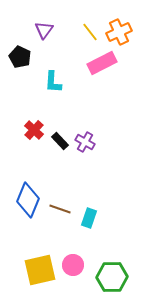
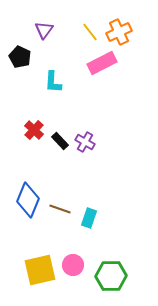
green hexagon: moved 1 px left, 1 px up
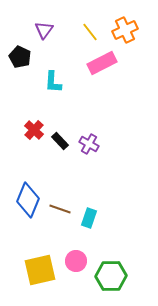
orange cross: moved 6 px right, 2 px up
purple cross: moved 4 px right, 2 px down
pink circle: moved 3 px right, 4 px up
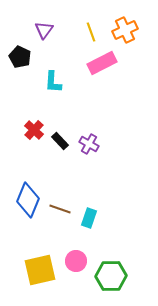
yellow line: moved 1 px right; rotated 18 degrees clockwise
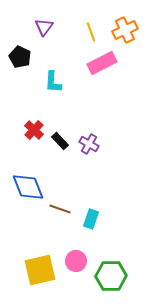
purple triangle: moved 3 px up
blue diamond: moved 13 px up; rotated 44 degrees counterclockwise
cyan rectangle: moved 2 px right, 1 px down
